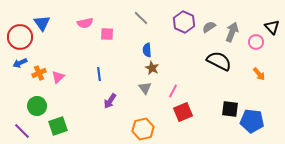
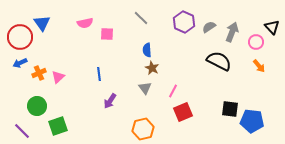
orange arrow: moved 8 px up
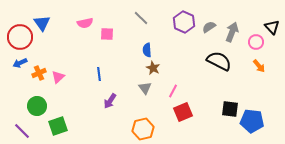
brown star: moved 1 px right
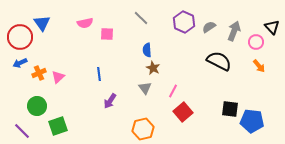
gray arrow: moved 2 px right, 1 px up
red square: rotated 18 degrees counterclockwise
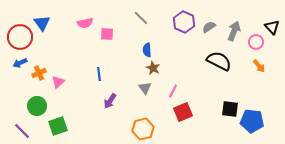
pink triangle: moved 5 px down
red square: rotated 18 degrees clockwise
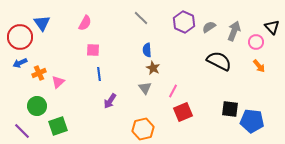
pink semicircle: rotated 49 degrees counterclockwise
pink square: moved 14 px left, 16 px down
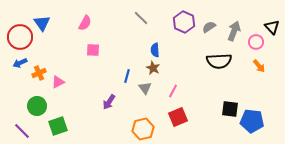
blue semicircle: moved 8 px right
black semicircle: rotated 150 degrees clockwise
blue line: moved 28 px right, 2 px down; rotated 24 degrees clockwise
pink triangle: rotated 16 degrees clockwise
purple arrow: moved 1 px left, 1 px down
red square: moved 5 px left, 5 px down
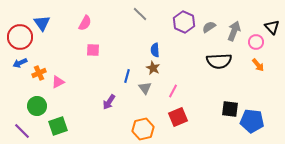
gray line: moved 1 px left, 4 px up
orange arrow: moved 1 px left, 1 px up
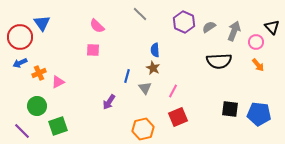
pink semicircle: moved 12 px right, 3 px down; rotated 105 degrees clockwise
blue pentagon: moved 7 px right, 7 px up
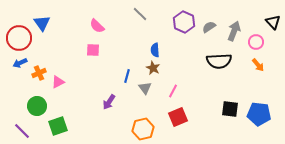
black triangle: moved 1 px right, 5 px up
red circle: moved 1 px left, 1 px down
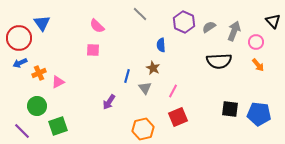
black triangle: moved 1 px up
blue semicircle: moved 6 px right, 5 px up
